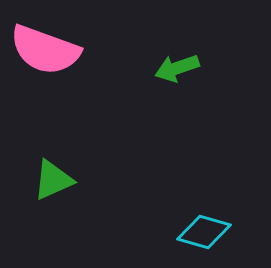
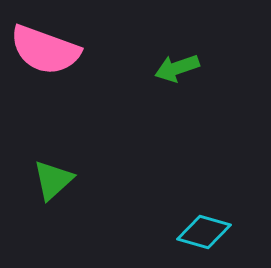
green triangle: rotated 18 degrees counterclockwise
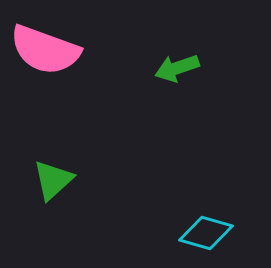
cyan diamond: moved 2 px right, 1 px down
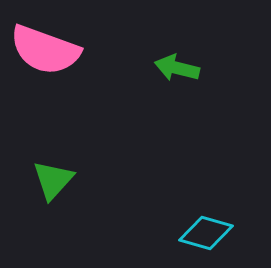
green arrow: rotated 33 degrees clockwise
green triangle: rotated 6 degrees counterclockwise
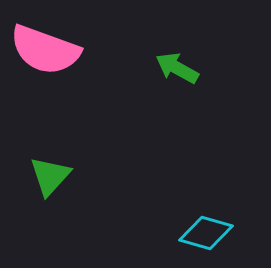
green arrow: rotated 15 degrees clockwise
green triangle: moved 3 px left, 4 px up
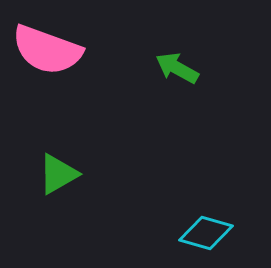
pink semicircle: moved 2 px right
green triangle: moved 8 px right, 2 px up; rotated 18 degrees clockwise
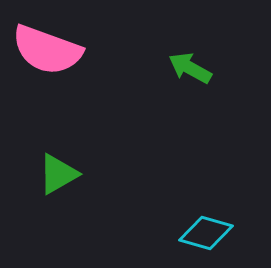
green arrow: moved 13 px right
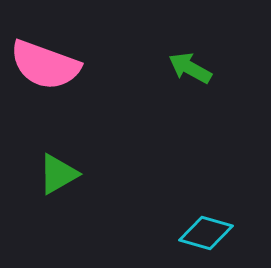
pink semicircle: moved 2 px left, 15 px down
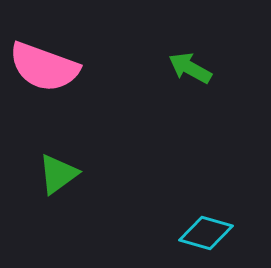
pink semicircle: moved 1 px left, 2 px down
green triangle: rotated 6 degrees counterclockwise
